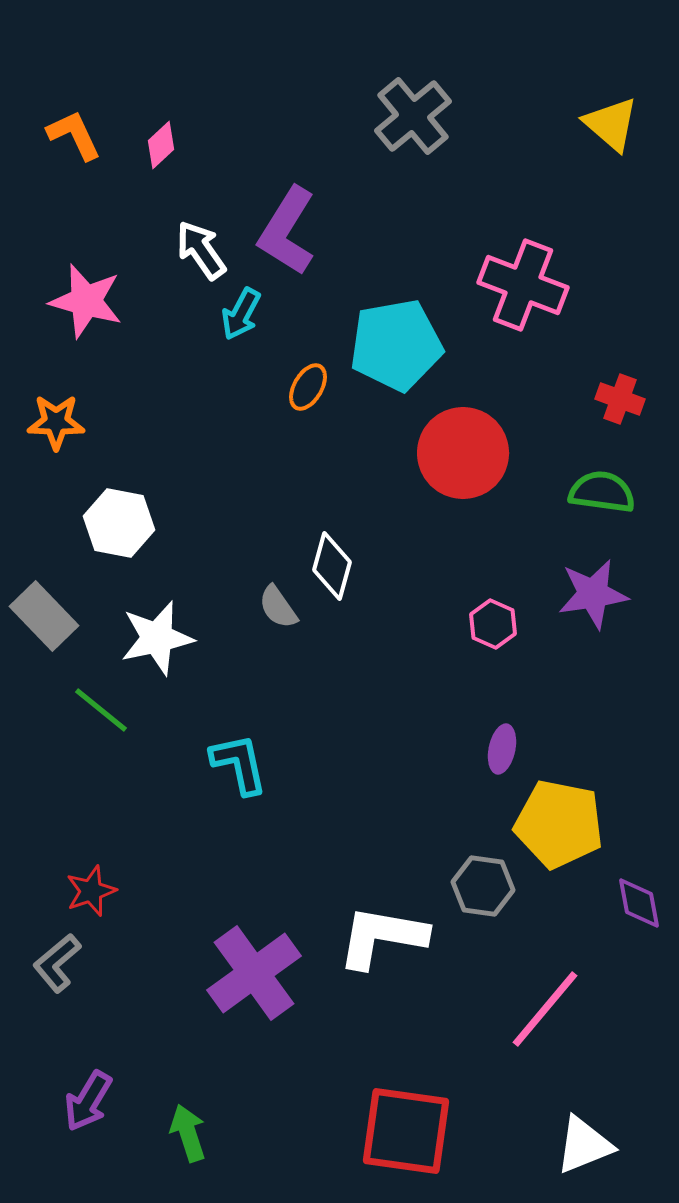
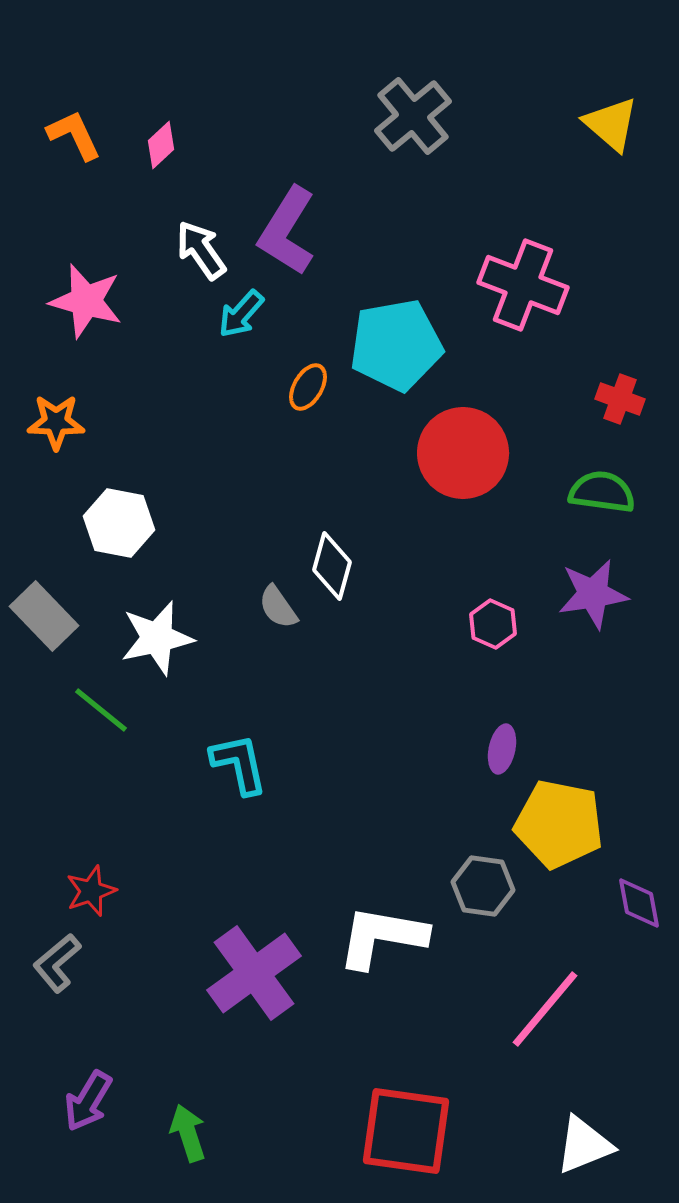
cyan arrow: rotated 14 degrees clockwise
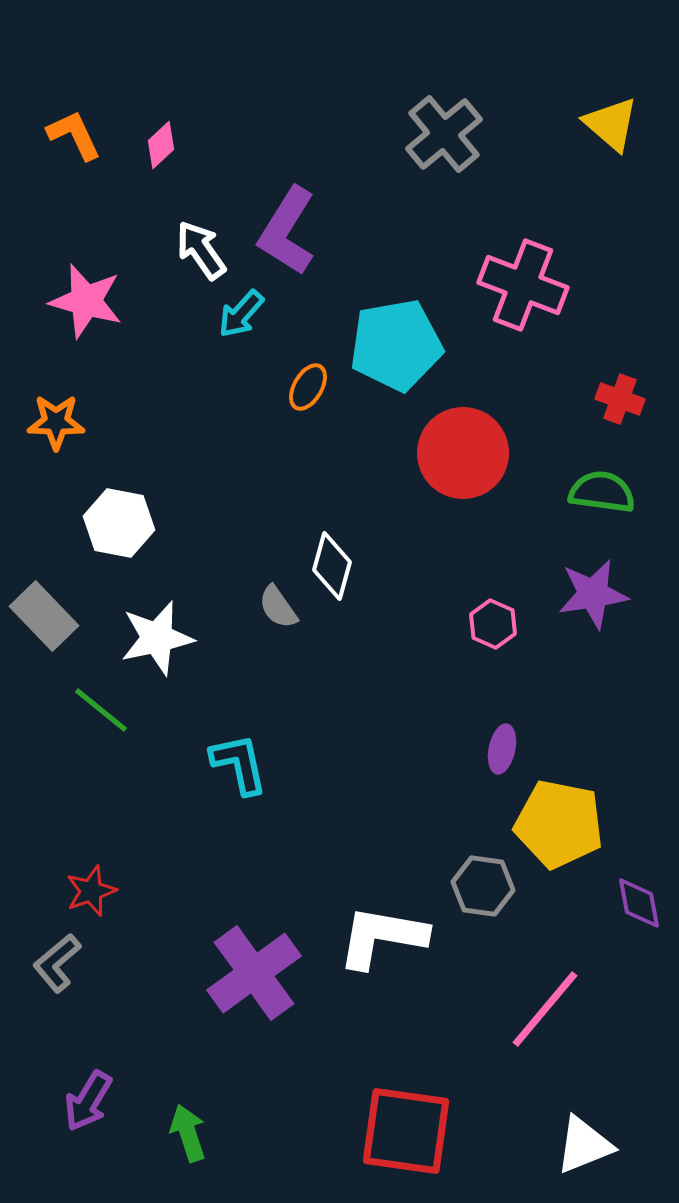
gray cross: moved 31 px right, 18 px down
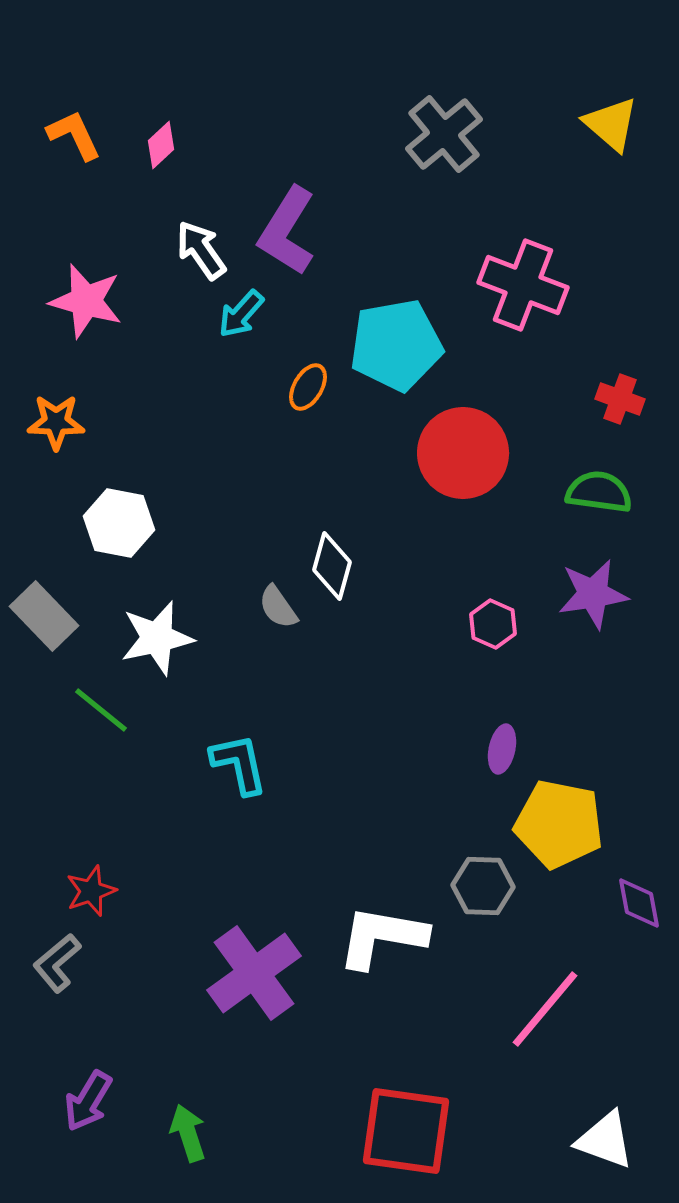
green semicircle: moved 3 px left
gray hexagon: rotated 6 degrees counterclockwise
white triangle: moved 21 px right, 5 px up; rotated 42 degrees clockwise
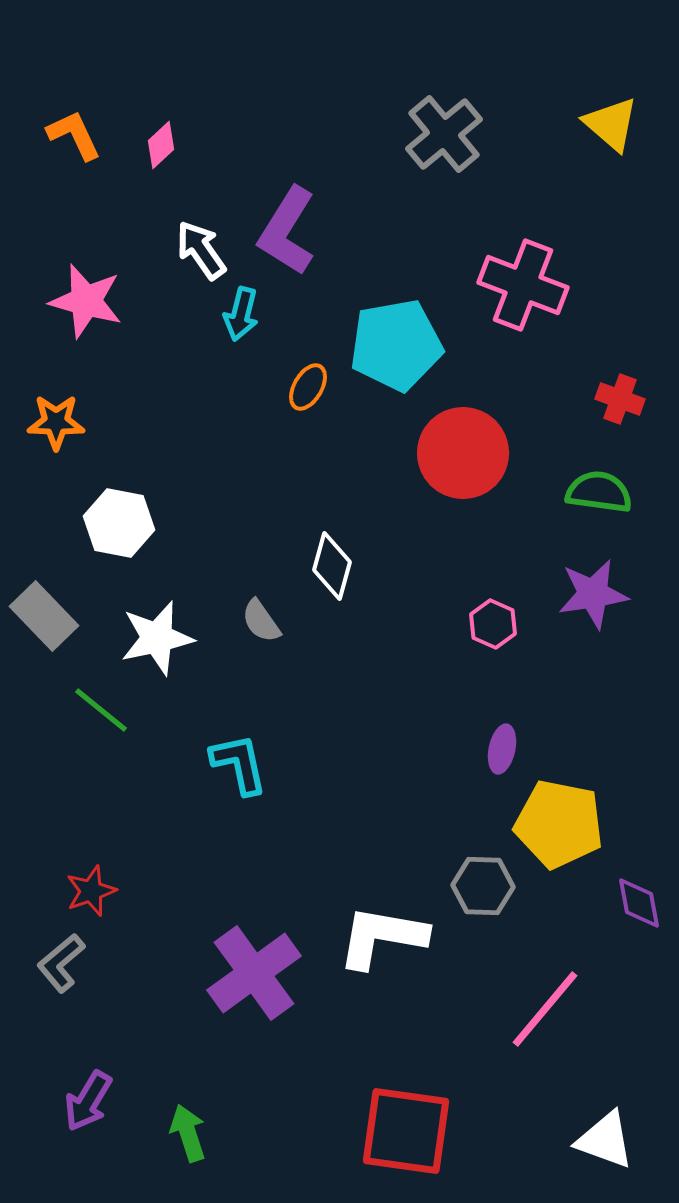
cyan arrow: rotated 28 degrees counterclockwise
gray semicircle: moved 17 px left, 14 px down
gray L-shape: moved 4 px right
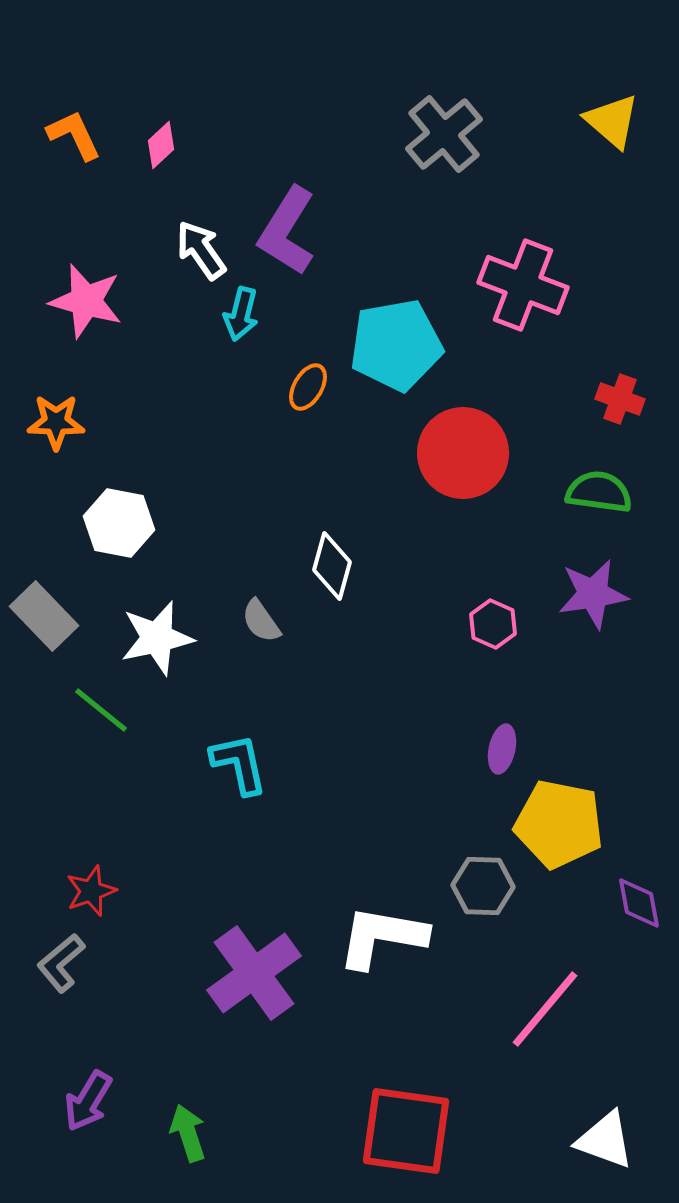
yellow triangle: moved 1 px right, 3 px up
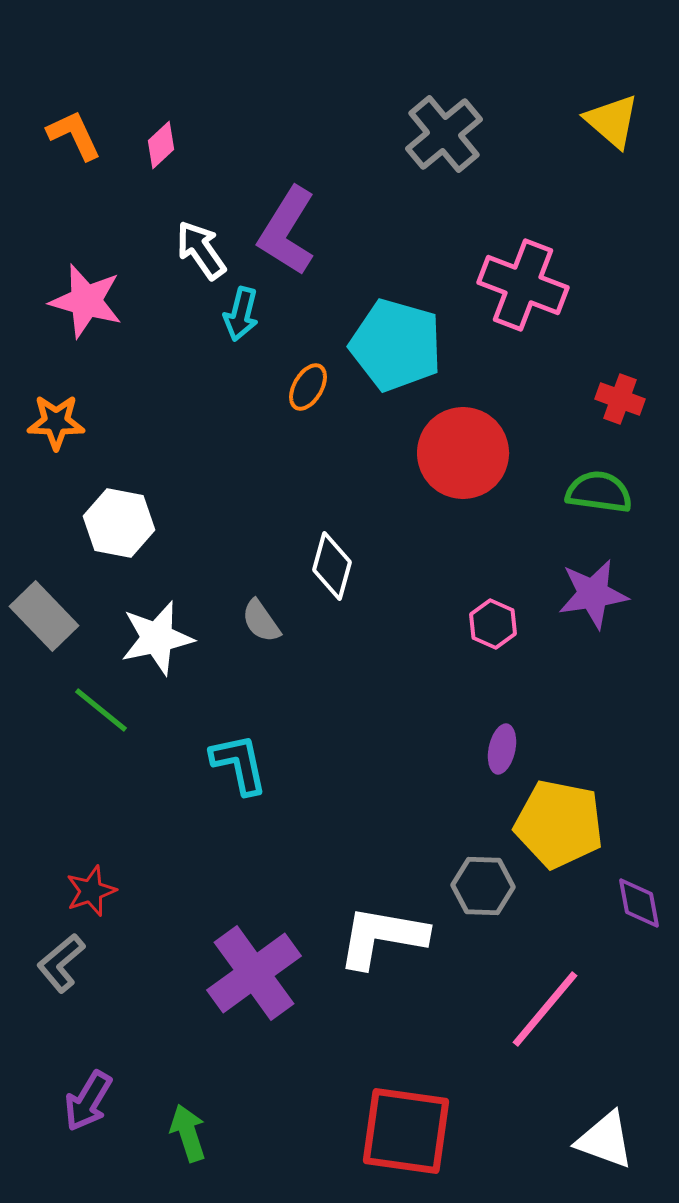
cyan pentagon: rotated 26 degrees clockwise
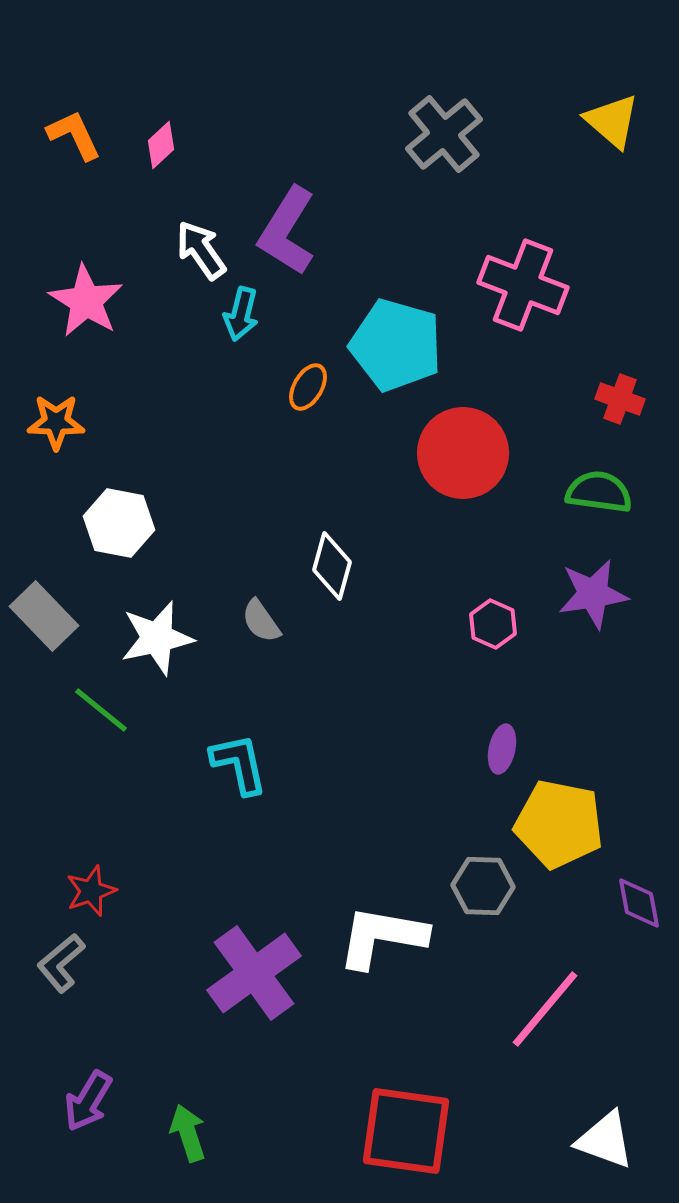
pink star: rotated 16 degrees clockwise
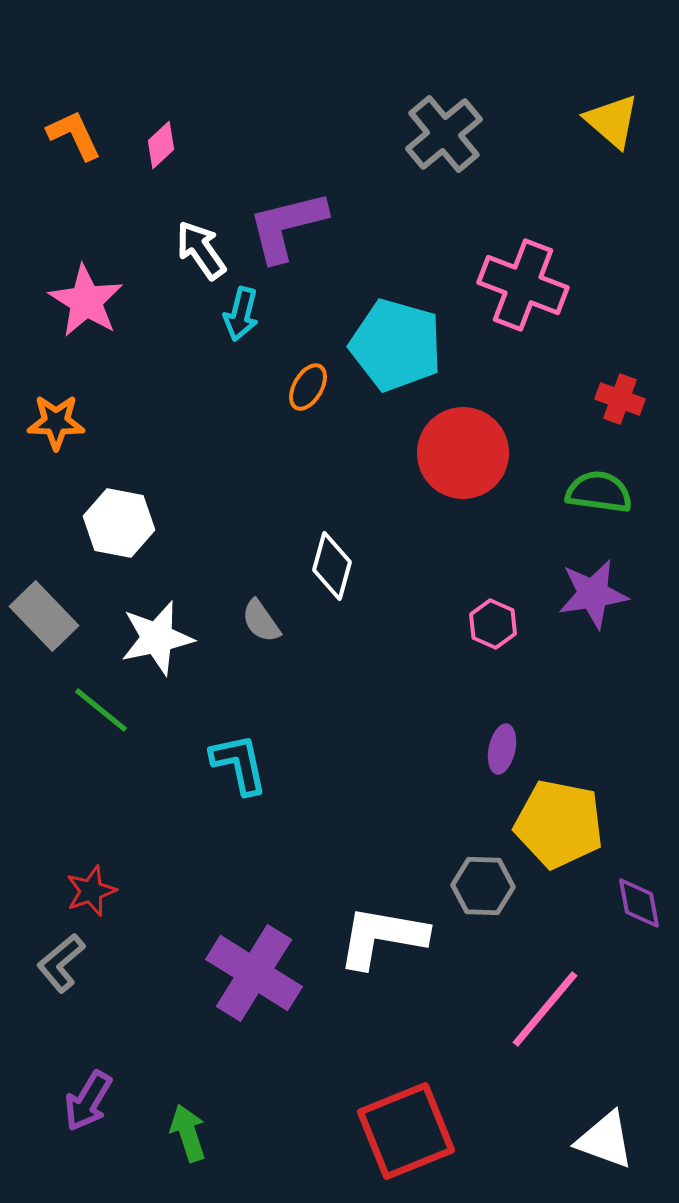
purple L-shape: moved 5 px up; rotated 44 degrees clockwise
purple cross: rotated 22 degrees counterclockwise
red square: rotated 30 degrees counterclockwise
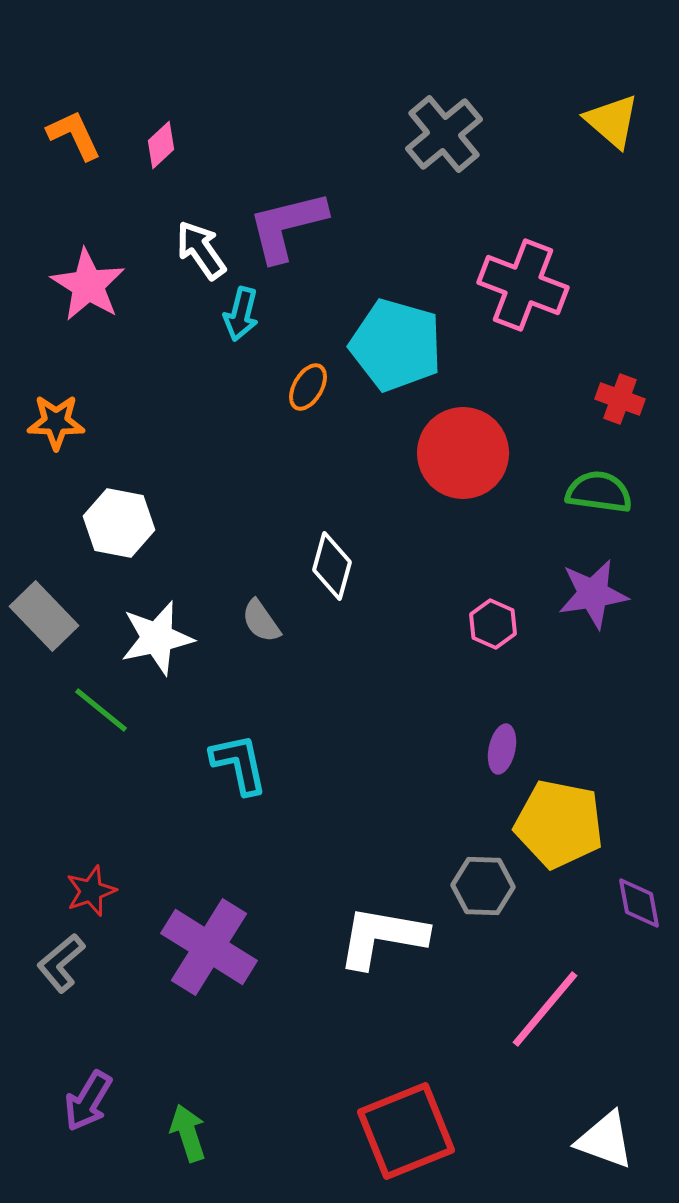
pink star: moved 2 px right, 16 px up
purple cross: moved 45 px left, 26 px up
